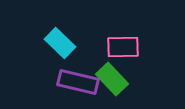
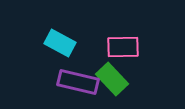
cyan rectangle: rotated 16 degrees counterclockwise
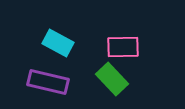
cyan rectangle: moved 2 px left
purple rectangle: moved 30 px left
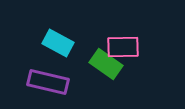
green rectangle: moved 6 px left, 15 px up; rotated 12 degrees counterclockwise
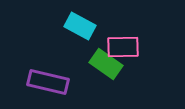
cyan rectangle: moved 22 px right, 17 px up
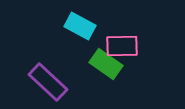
pink rectangle: moved 1 px left, 1 px up
purple rectangle: rotated 30 degrees clockwise
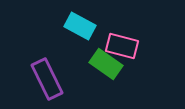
pink rectangle: rotated 16 degrees clockwise
purple rectangle: moved 1 px left, 3 px up; rotated 21 degrees clockwise
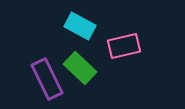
pink rectangle: moved 2 px right; rotated 28 degrees counterclockwise
green rectangle: moved 26 px left, 4 px down; rotated 8 degrees clockwise
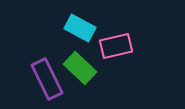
cyan rectangle: moved 2 px down
pink rectangle: moved 8 px left
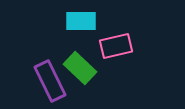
cyan rectangle: moved 1 px right, 7 px up; rotated 28 degrees counterclockwise
purple rectangle: moved 3 px right, 2 px down
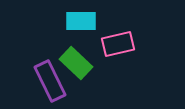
pink rectangle: moved 2 px right, 2 px up
green rectangle: moved 4 px left, 5 px up
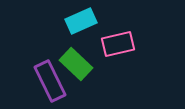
cyan rectangle: rotated 24 degrees counterclockwise
green rectangle: moved 1 px down
